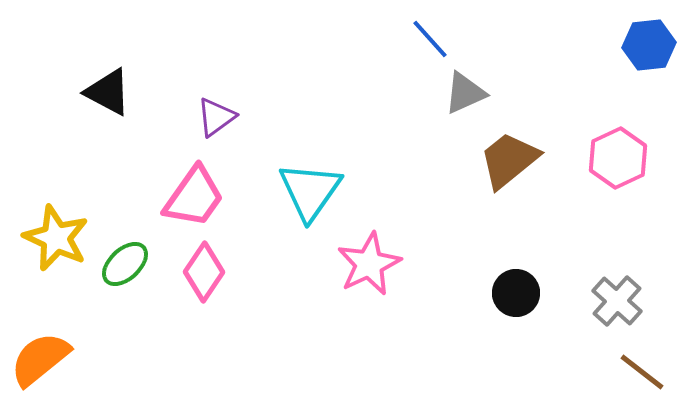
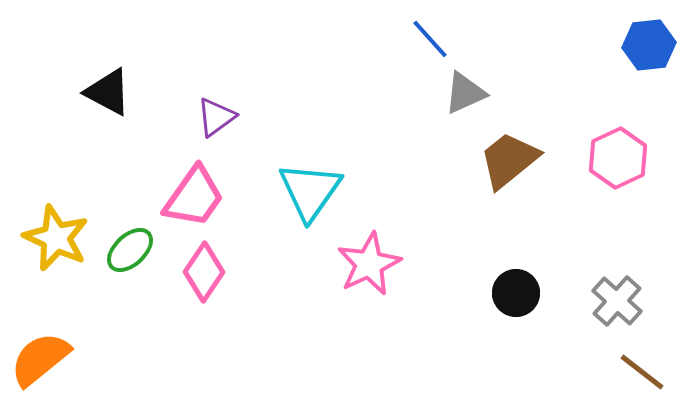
green ellipse: moved 5 px right, 14 px up
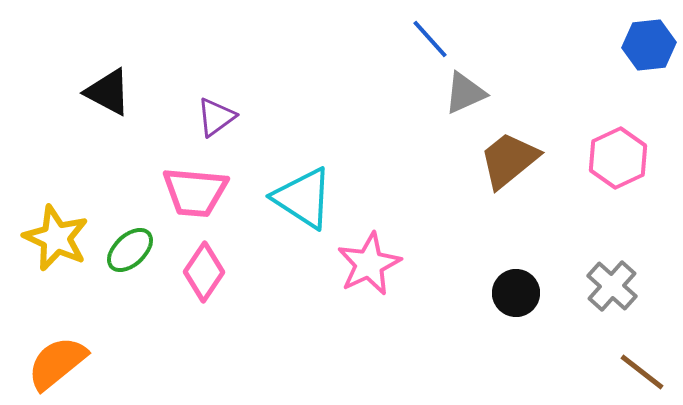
cyan triangle: moved 7 px left, 7 px down; rotated 32 degrees counterclockwise
pink trapezoid: moved 1 px right, 5 px up; rotated 60 degrees clockwise
gray cross: moved 5 px left, 15 px up
orange semicircle: moved 17 px right, 4 px down
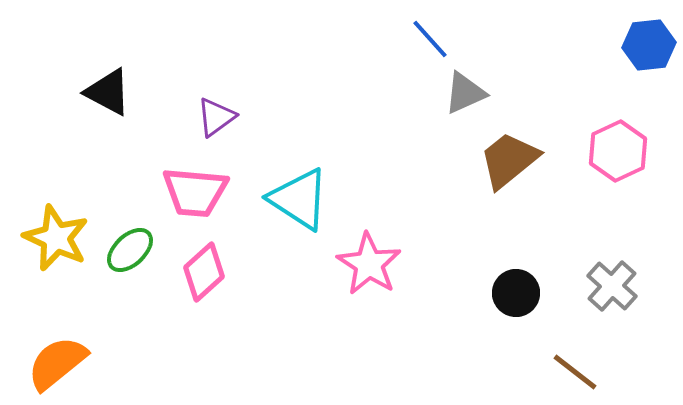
pink hexagon: moved 7 px up
cyan triangle: moved 4 px left, 1 px down
pink star: rotated 14 degrees counterclockwise
pink diamond: rotated 14 degrees clockwise
brown line: moved 67 px left
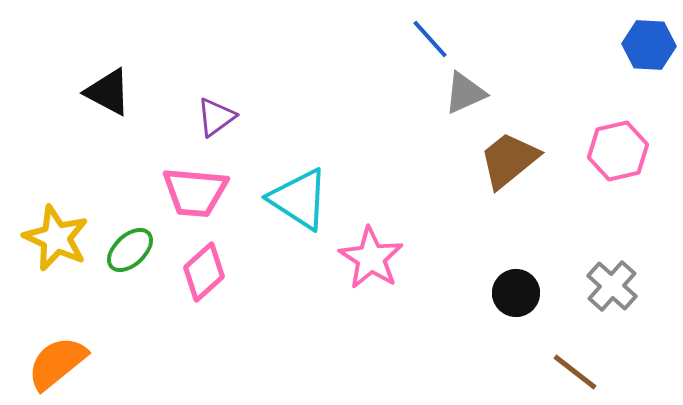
blue hexagon: rotated 9 degrees clockwise
pink hexagon: rotated 12 degrees clockwise
pink star: moved 2 px right, 6 px up
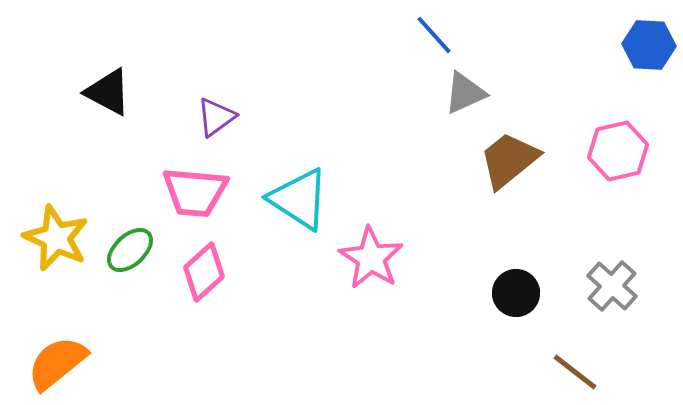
blue line: moved 4 px right, 4 px up
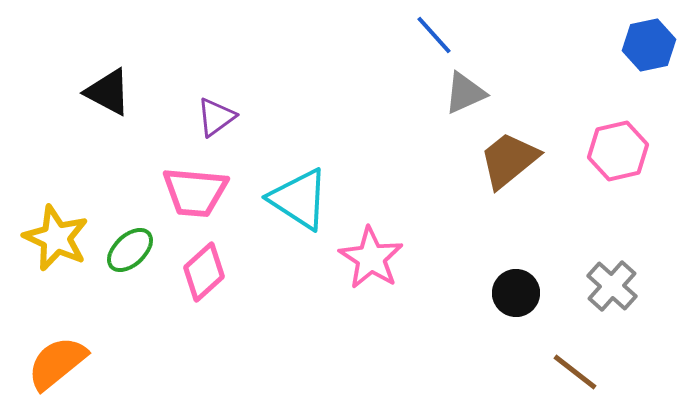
blue hexagon: rotated 15 degrees counterclockwise
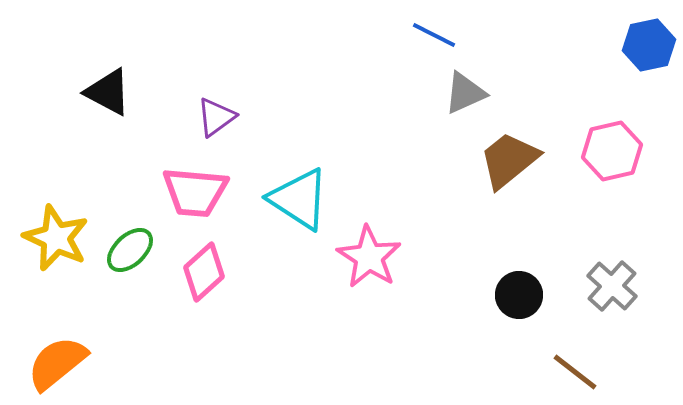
blue line: rotated 21 degrees counterclockwise
pink hexagon: moved 6 px left
pink star: moved 2 px left, 1 px up
black circle: moved 3 px right, 2 px down
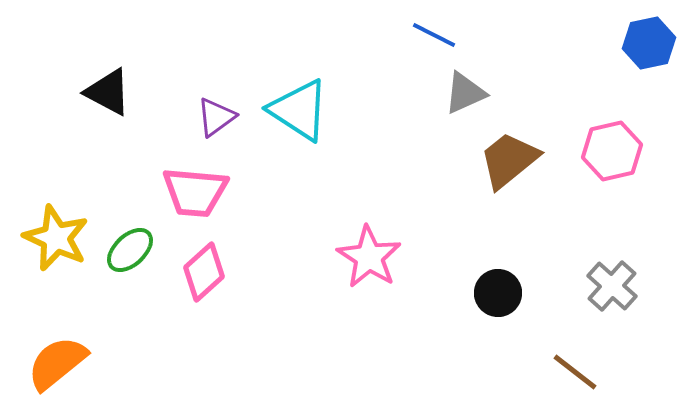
blue hexagon: moved 2 px up
cyan triangle: moved 89 px up
black circle: moved 21 px left, 2 px up
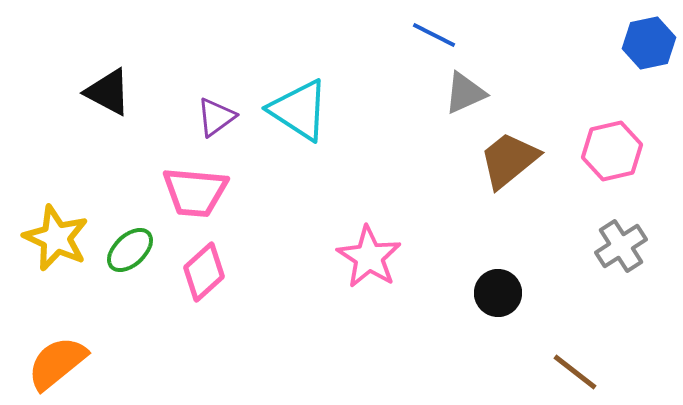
gray cross: moved 9 px right, 40 px up; rotated 15 degrees clockwise
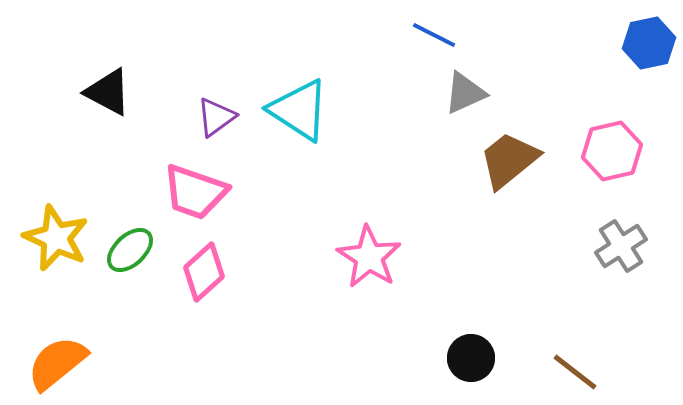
pink trapezoid: rotated 14 degrees clockwise
black circle: moved 27 px left, 65 px down
